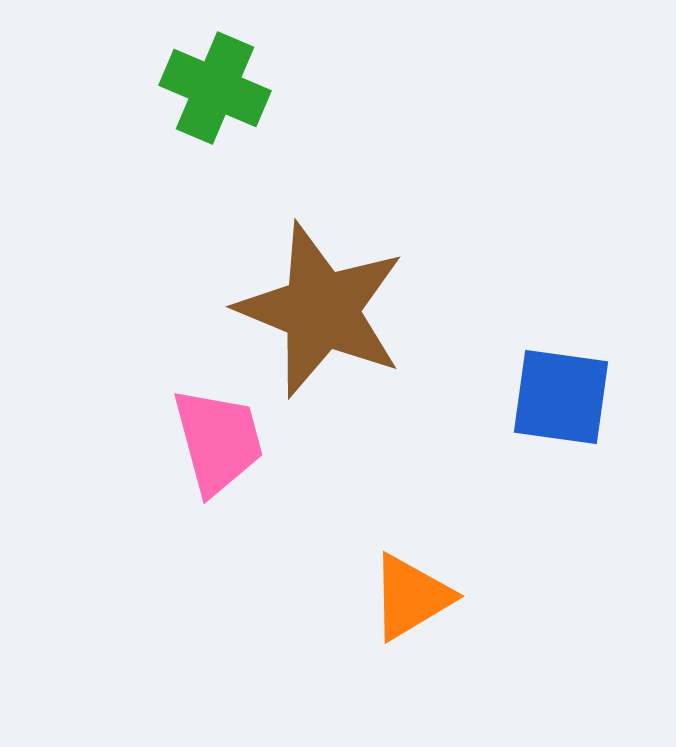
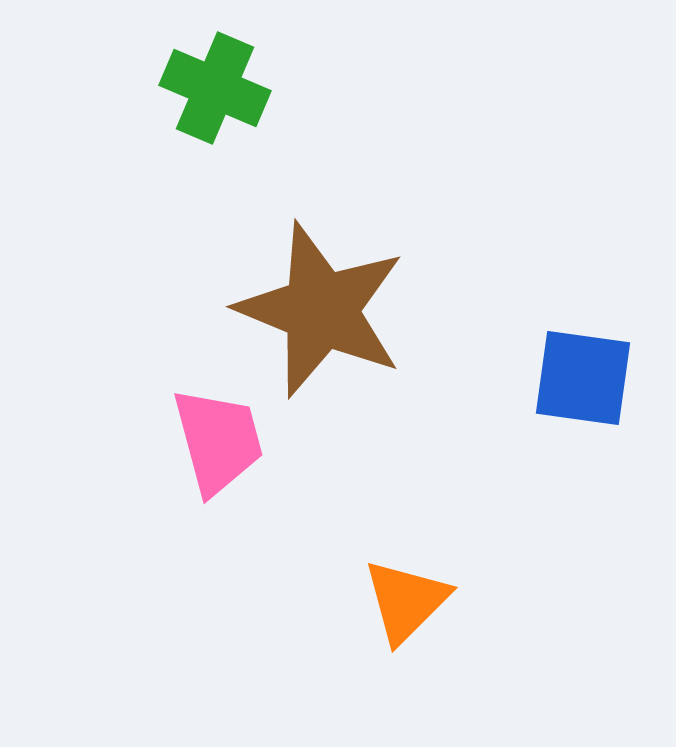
blue square: moved 22 px right, 19 px up
orange triangle: moved 5 px left, 4 px down; rotated 14 degrees counterclockwise
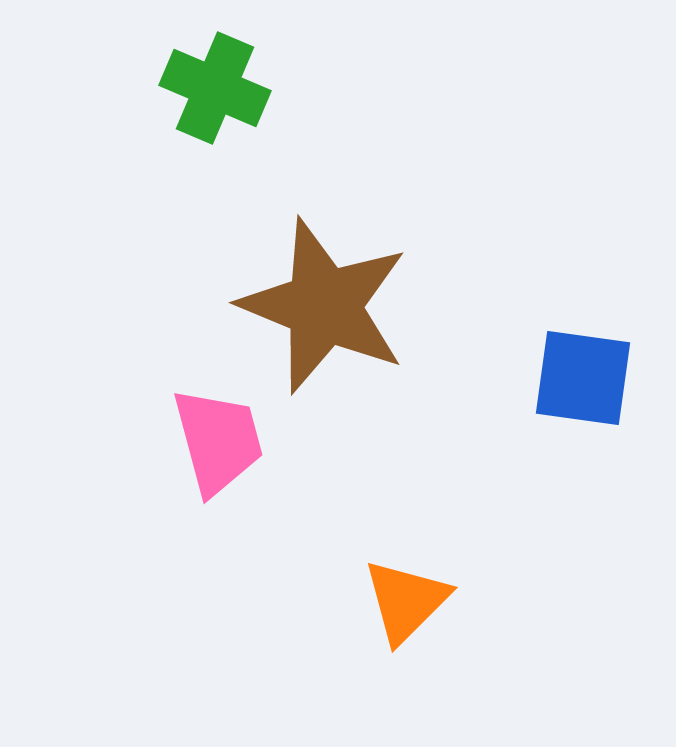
brown star: moved 3 px right, 4 px up
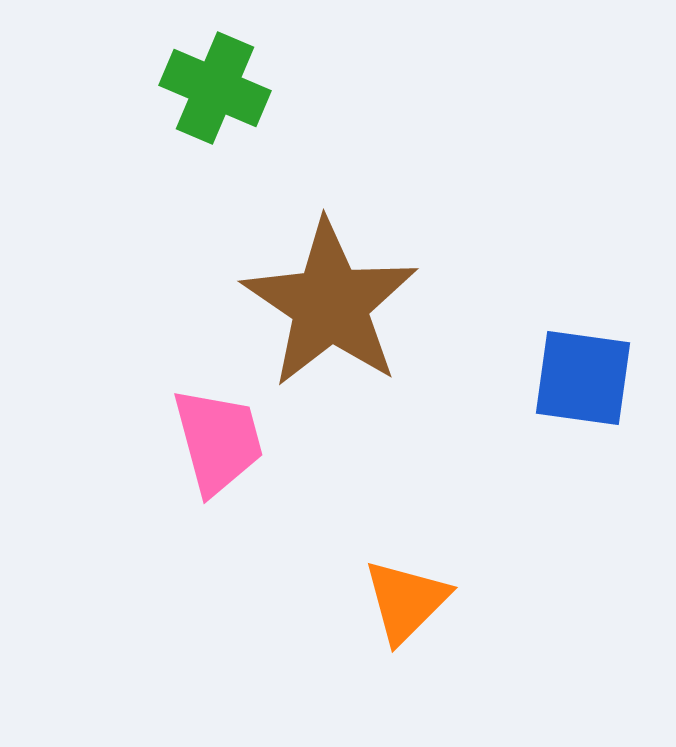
brown star: moved 6 px right, 2 px up; rotated 12 degrees clockwise
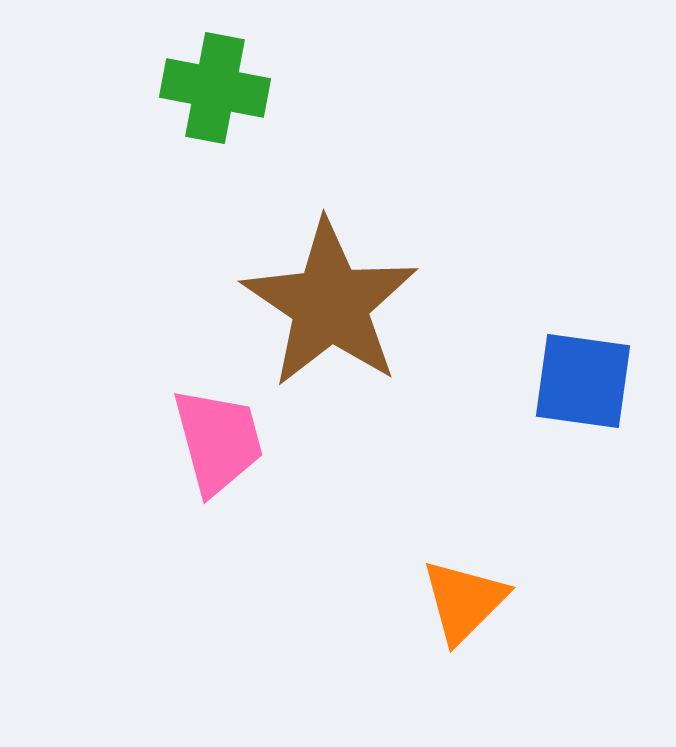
green cross: rotated 12 degrees counterclockwise
blue square: moved 3 px down
orange triangle: moved 58 px right
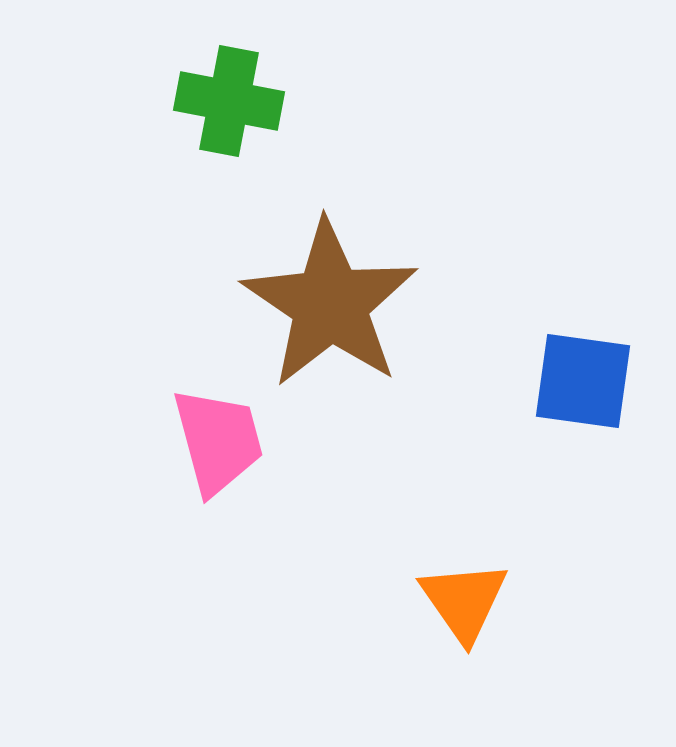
green cross: moved 14 px right, 13 px down
orange triangle: rotated 20 degrees counterclockwise
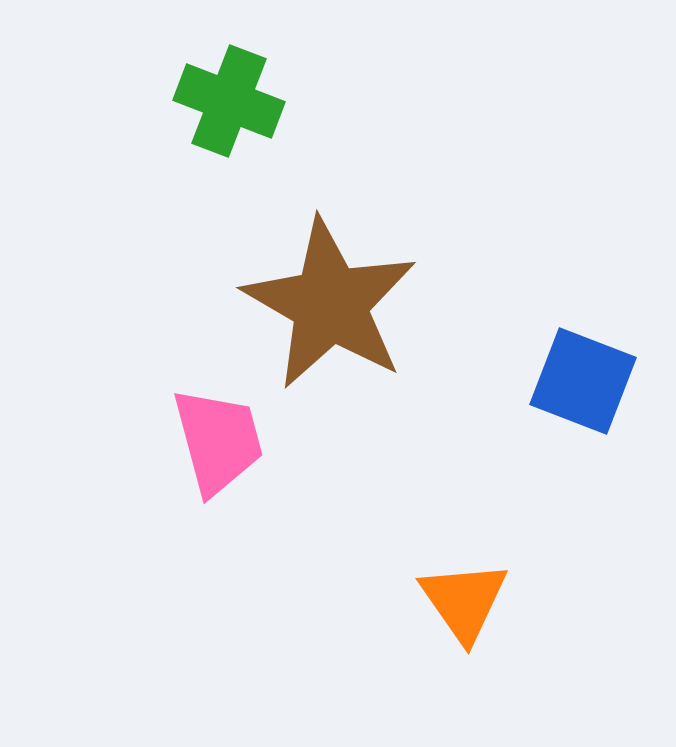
green cross: rotated 10 degrees clockwise
brown star: rotated 4 degrees counterclockwise
blue square: rotated 13 degrees clockwise
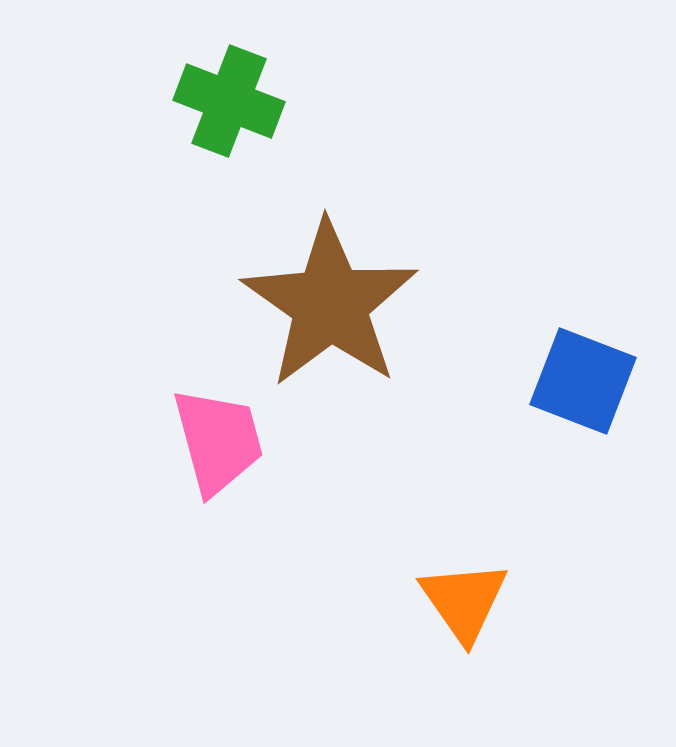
brown star: rotated 5 degrees clockwise
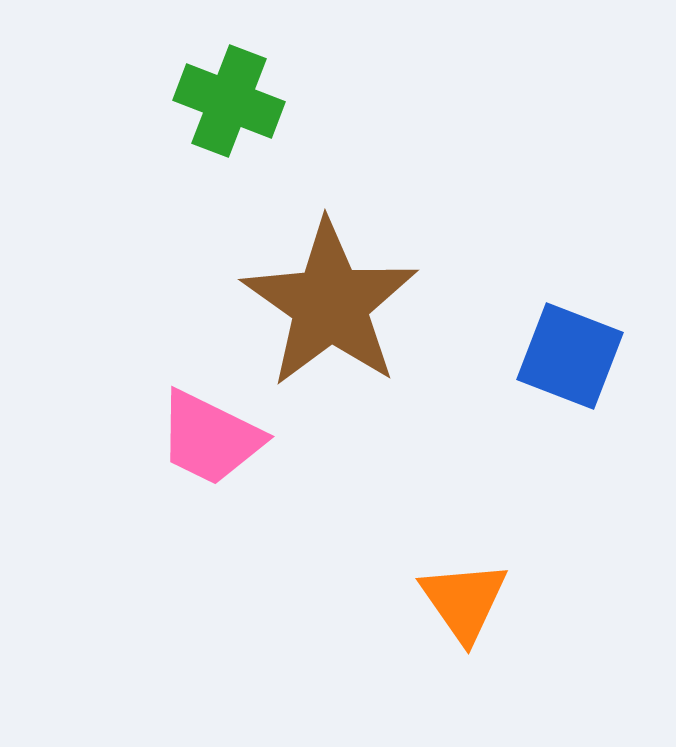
blue square: moved 13 px left, 25 px up
pink trapezoid: moved 8 px left, 3 px up; rotated 131 degrees clockwise
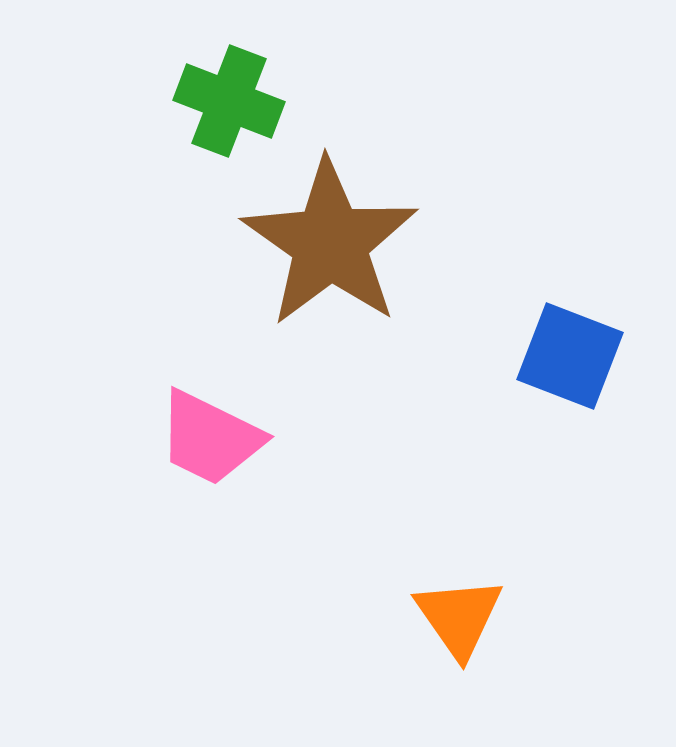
brown star: moved 61 px up
orange triangle: moved 5 px left, 16 px down
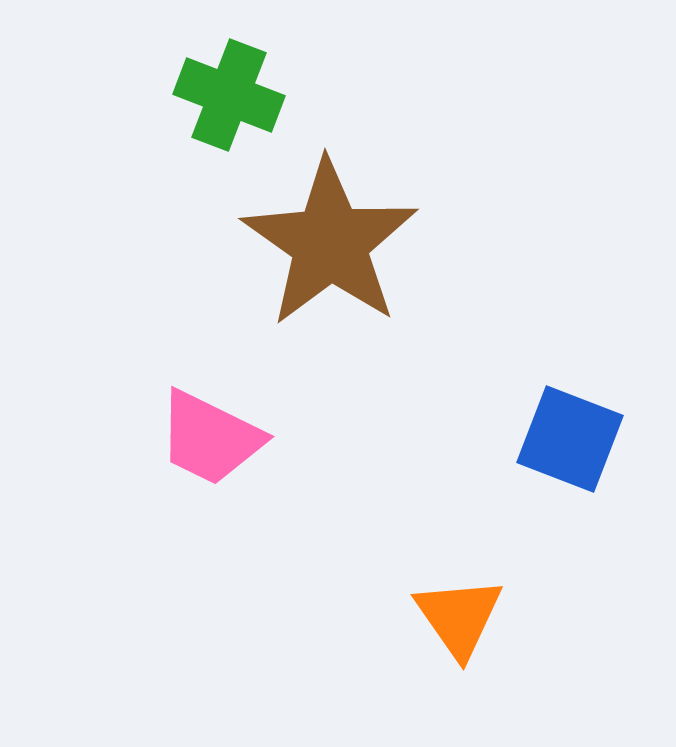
green cross: moved 6 px up
blue square: moved 83 px down
